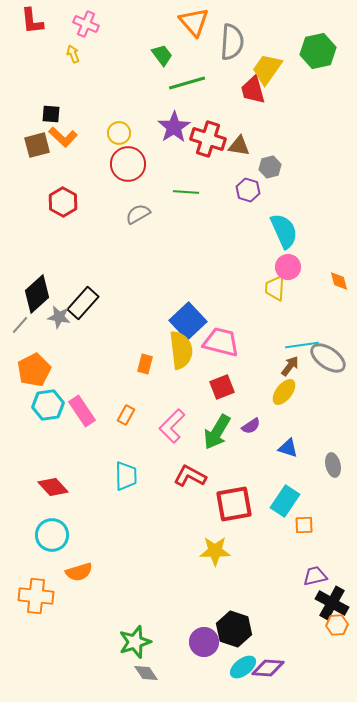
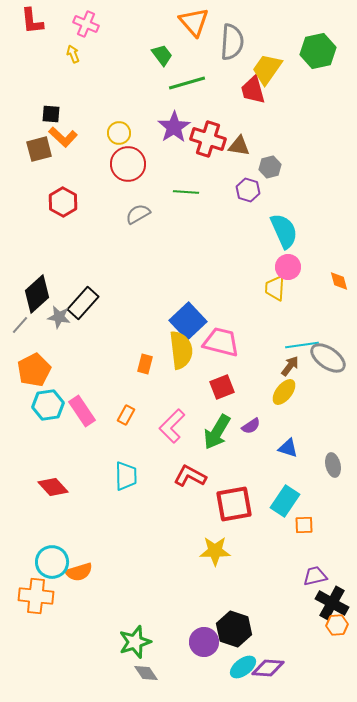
brown square at (37, 145): moved 2 px right, 4 px down
cyan circle at (52, 535): moved 27 px down
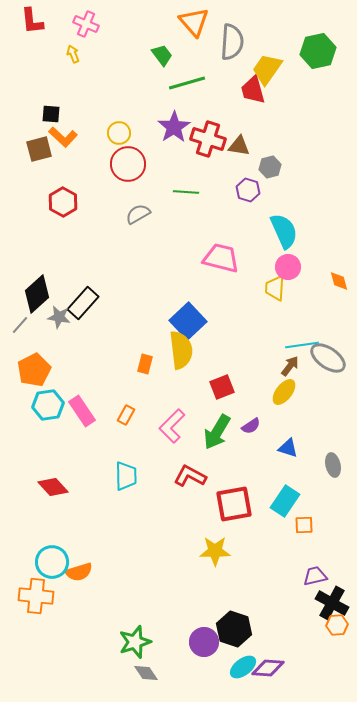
pink trapezoid at (221, 342): moved 84 px up
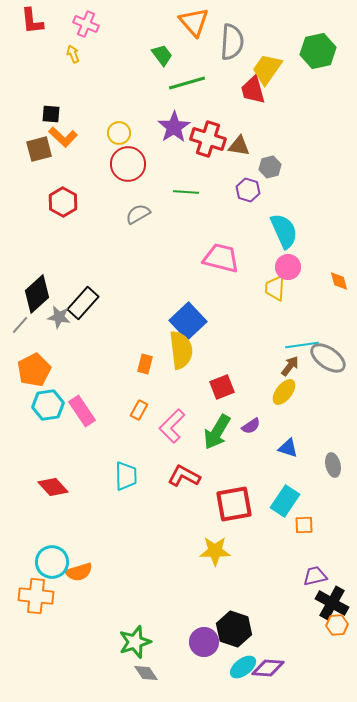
orange rectangle at (126, 415): moved 13 px right, 5 px up
red L-shape at (190, 476): moved 6 px left
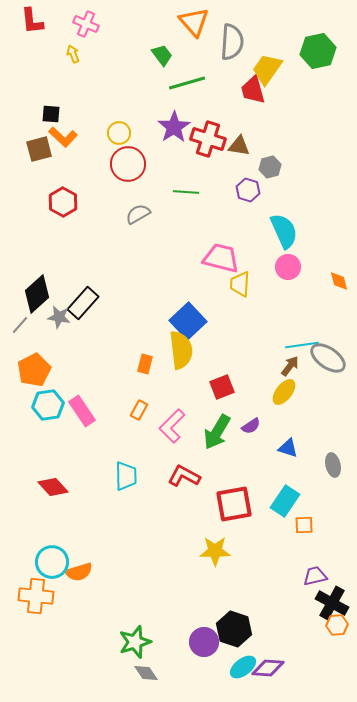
yellow trapezoid at (275, 288): moved 35 px left, 4 px up
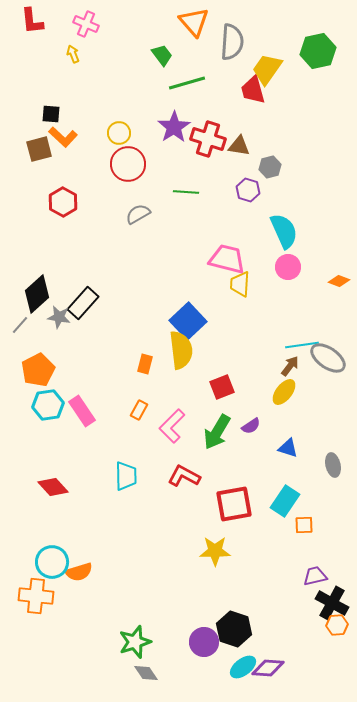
pink trapezoid at (221, 258): moved 6 px right, 1 px down
orange diamond at (339, 281): rotated 55 degrees counterclockwise
orange pentagon at (34, 370): moved 4 px right
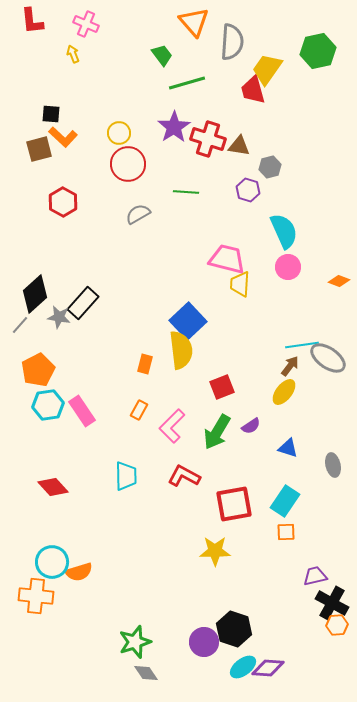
black diamond at (37, 294): moved 2 px left
orange square at (304, 525): moved 18 px left, 7 px down
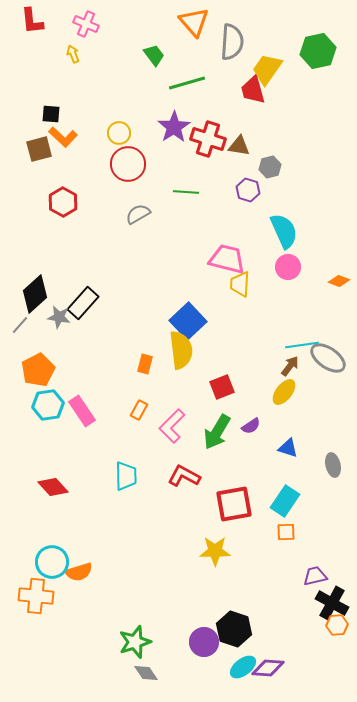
green trapezoid at (162, 55): moved 8 px left
